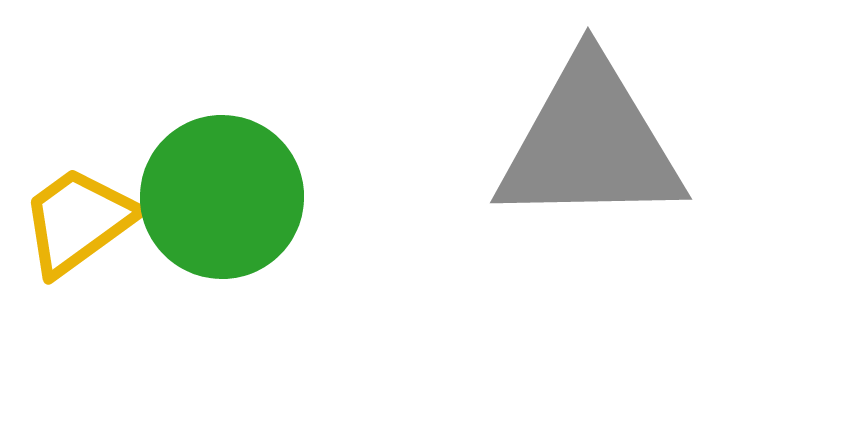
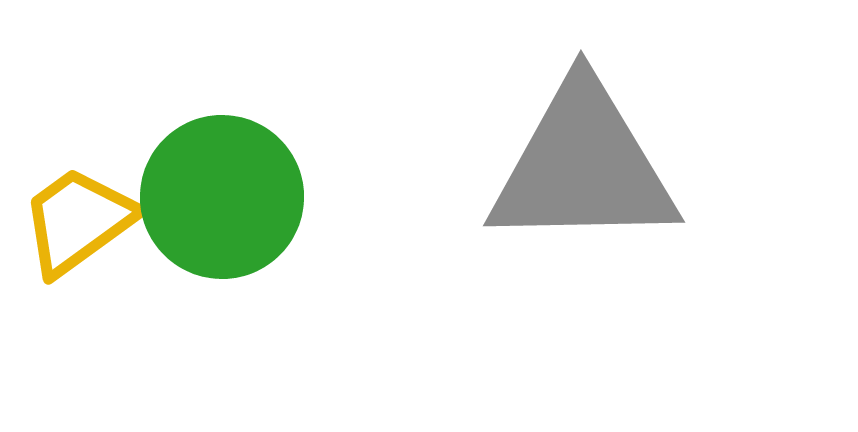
gray triangle: moved 7 px left, 23 px down
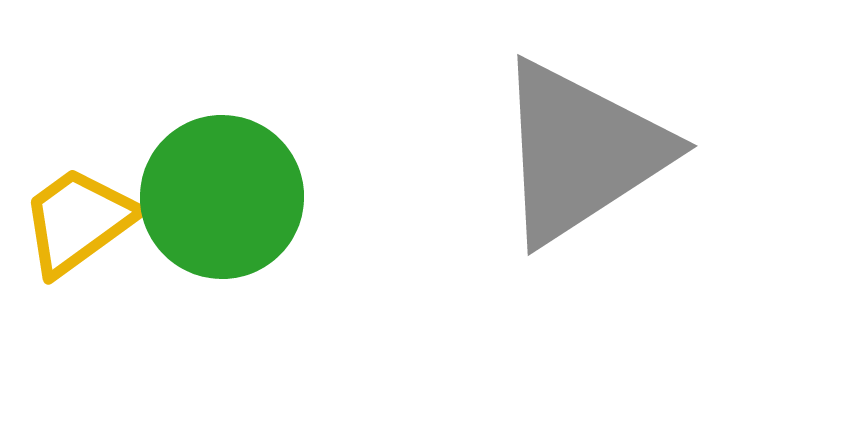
gray triangle: moved 2 px left, 14 px up; rotated 32 degrees counterclockwise
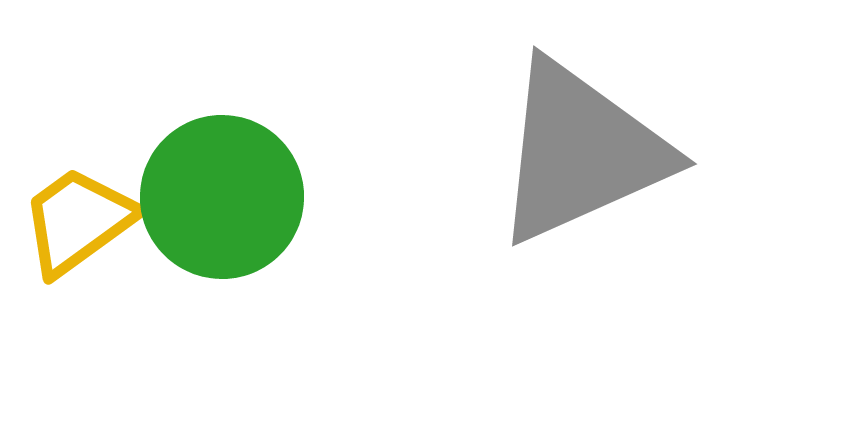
gray triangle: rotated 9 degrees clockwise
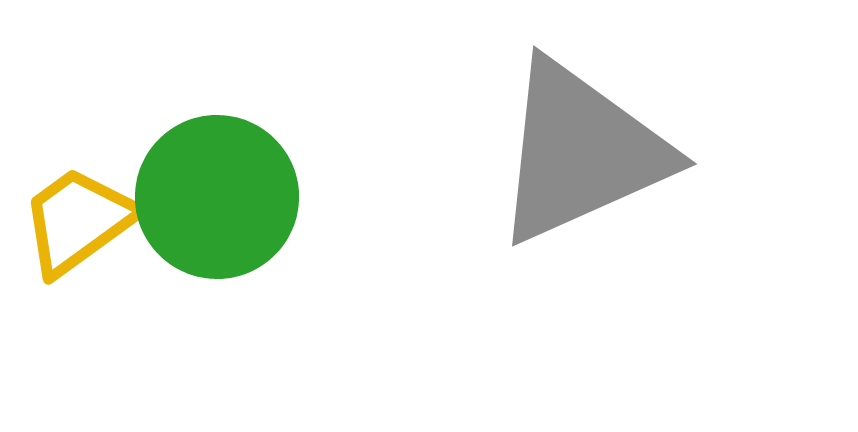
green circle: moved 5 px left
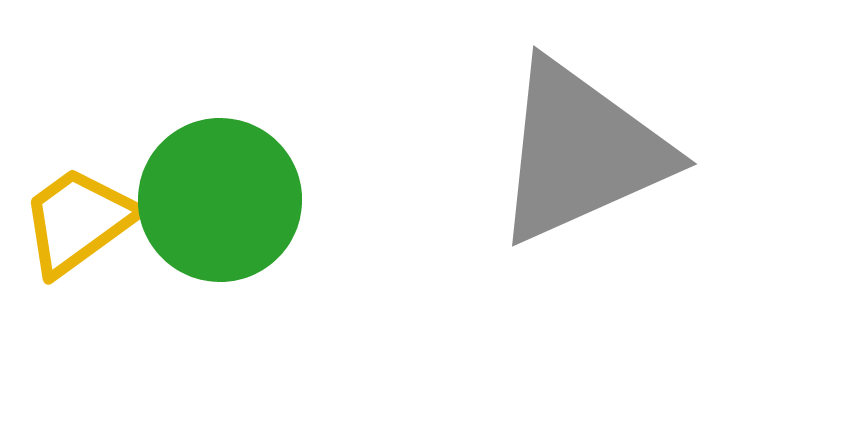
green circle: moved 3 px right, 3 px down
